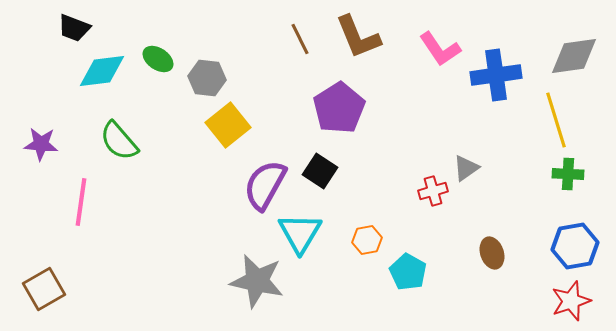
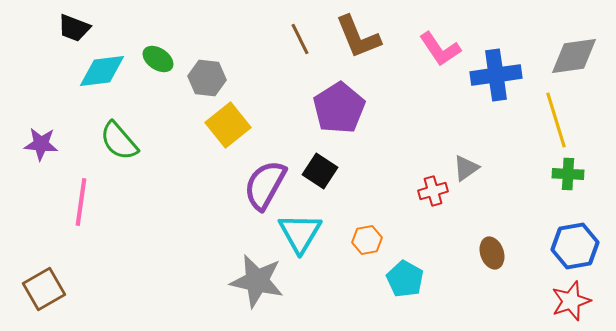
cyan pentagon: moved 3 px left, 7 px down
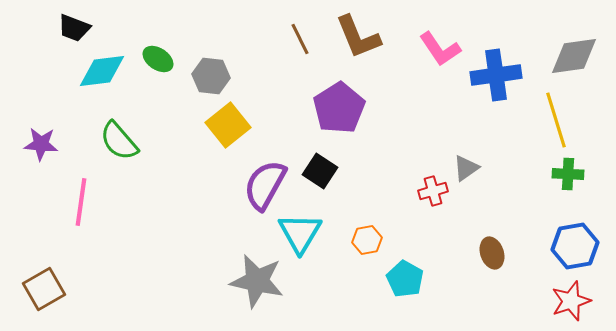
gray hexagon: moved 4 px right, 2 px up
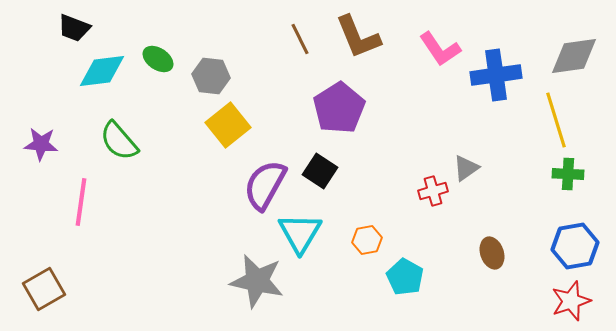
cyan pentagon: moved 2 px up
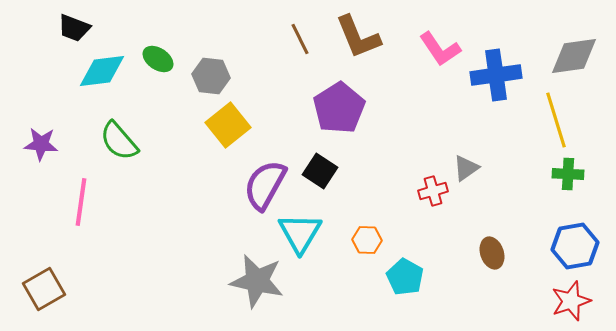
orange hexagon: rotated 12 degrees clockwise
